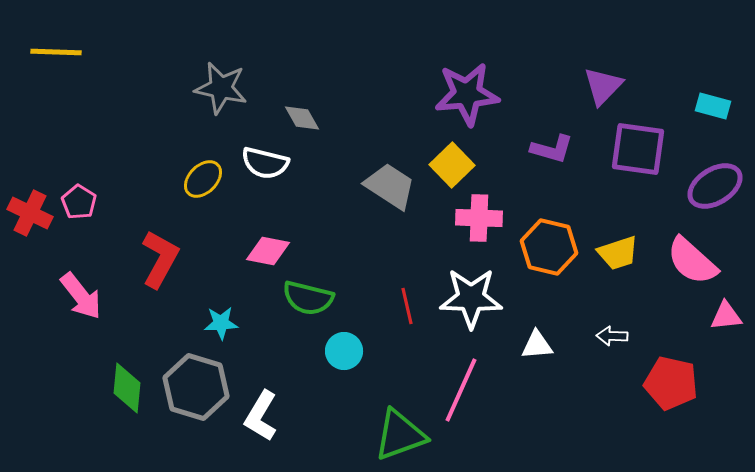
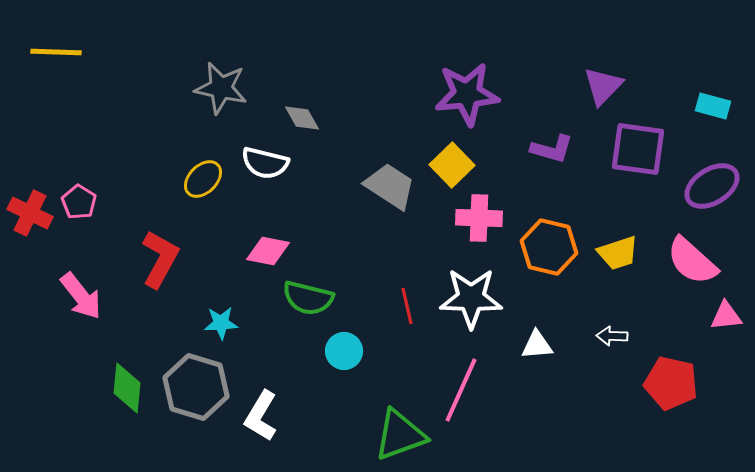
purple ellipse: moved 3 px left
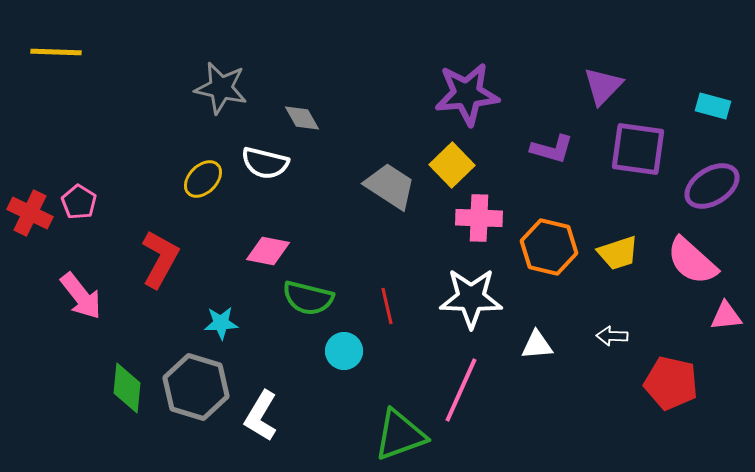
red line: moved 20 px left
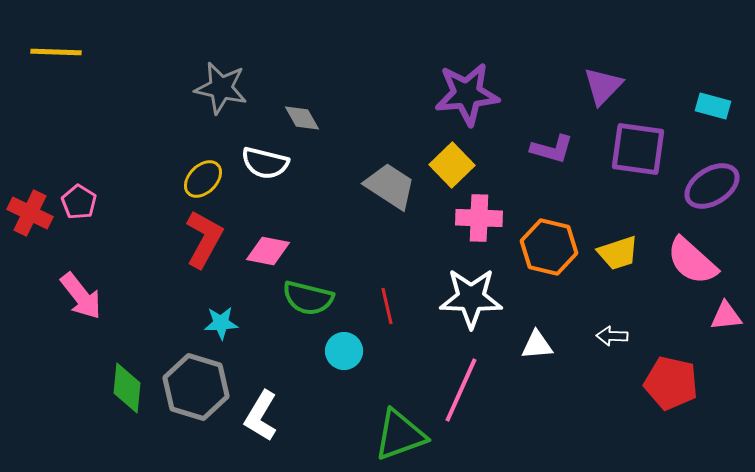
red L-shape: moved 44 px right, 20 px up
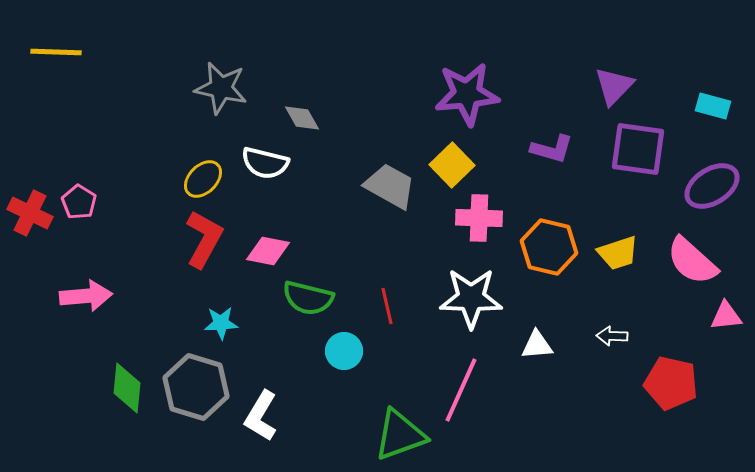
purple triangle: moved 11 px right
gray trapezoid: rotated 4 degrees counterclockwise
pink arrow: moved 5 px right; rotated 57 degrees counterclockwise
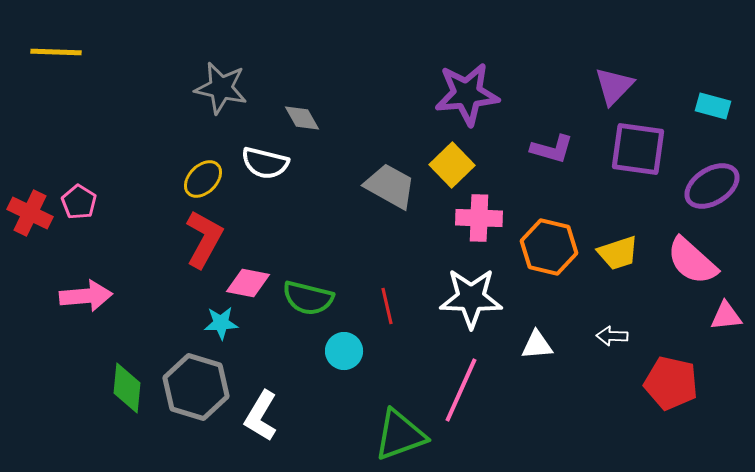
pink diamond: moved 20 px left, 32 px down
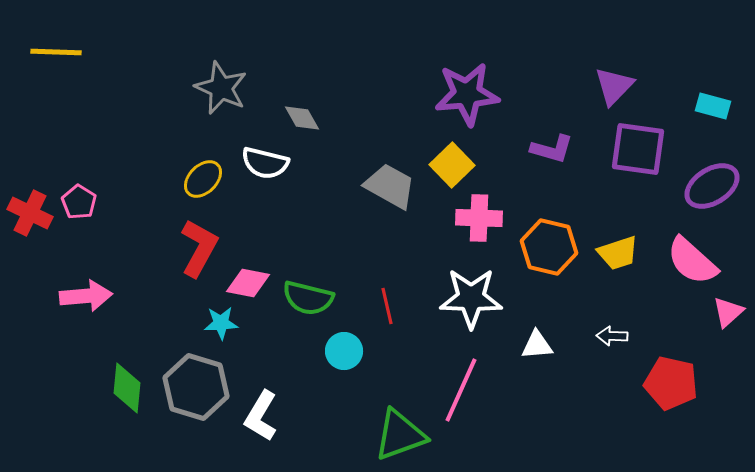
gray star: rotated 12 degrees clockwise
red L-shape: moved 5 px left, 9 px down
pink triangle: moved 2 px right, 4 px up; rotated 36 degrees counterclockwise
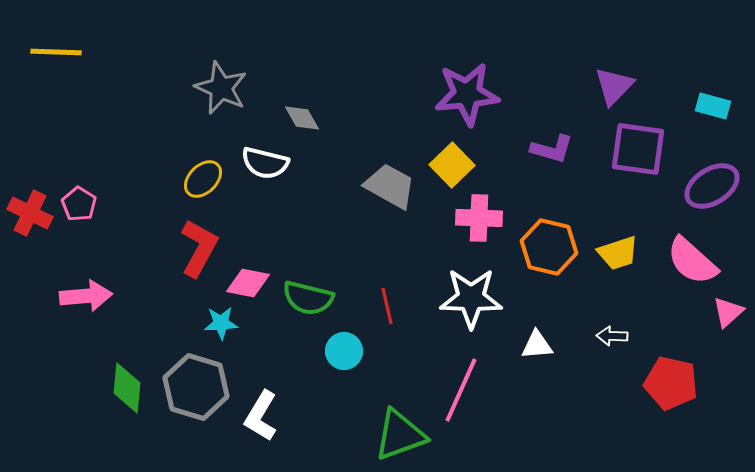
pink pentagon: moved 2 px down
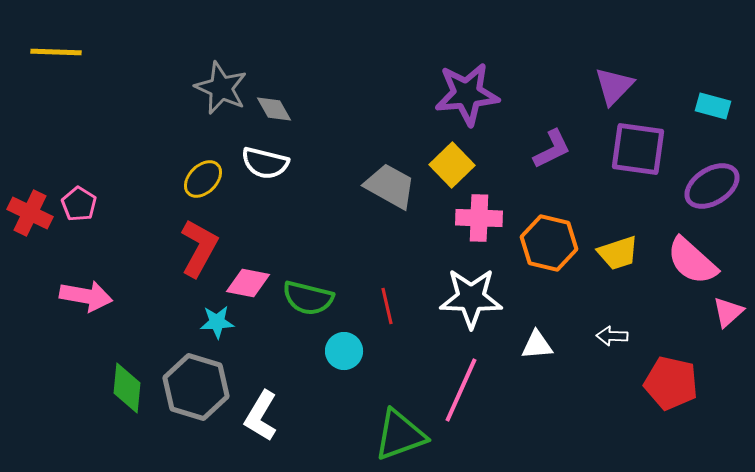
gray diamond: moved 28 px left, 9 px up
purple L-shape: rotated 42 degrees counterclockwise
orange hexagon: moved 4 px up
pink arrow: rotated 15 degrees clockwise
cyan star: moved 4 px left, 1 px up
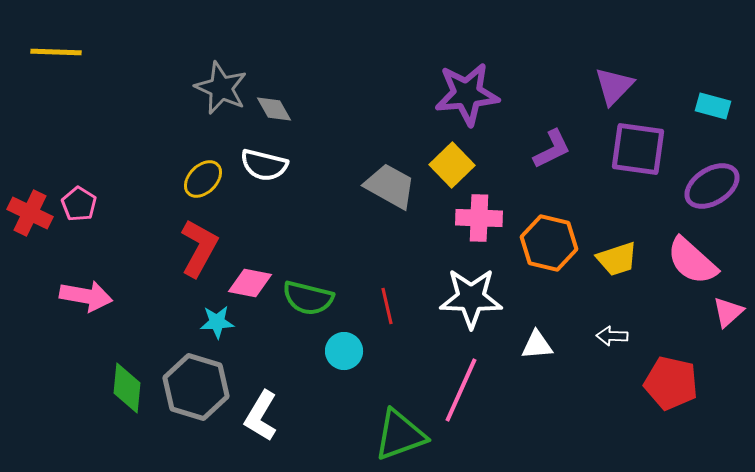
white semicircle: moved 1 px left, 2 px down
yellow trapezoid: moved 1 px left, 6 px down
pink diamond: moved 2 px right
